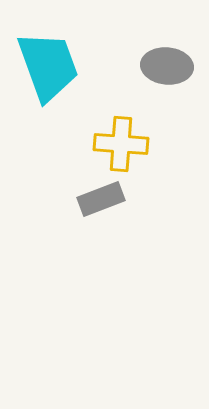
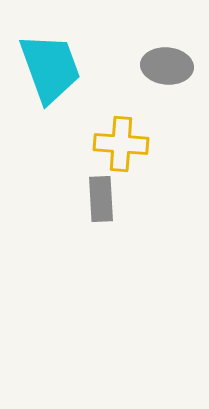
cyan trapezoid: moved 2 px right, 2 px down
gray rectangle: rotated 72 degrees counterclockwise
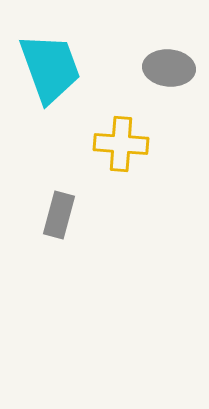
gray ellipse: moved 2 px right, 2 px down
gray rectangle: moved 42 px left, 16 px down; rotated 18 degrees clockwise
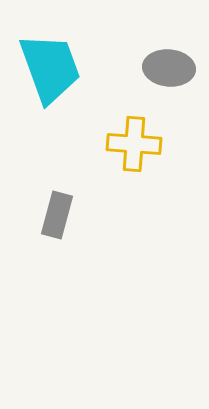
yellow cross: moved 13 px right
gray rectangle: moved 2 px left
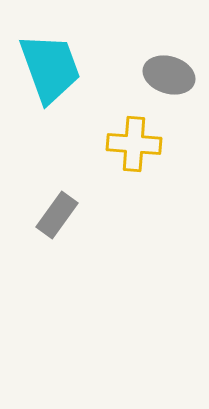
gray ellipse: moved 7 px down; rotated 12 degrees clockwise
gray rectangle: rotated 21 degrees clockwise
